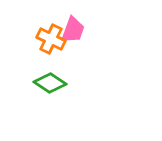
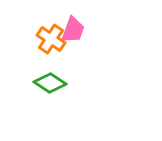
orange cross: rotated 8 degrees clockwise
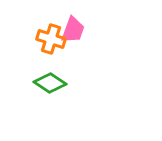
orange cross: rotated 16 degrees counterclockwise
